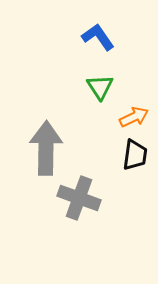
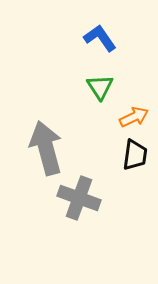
blue L-shape: moved 2 px right, 1 px down
gray arrow: rotated 16 degrees counterclockwise
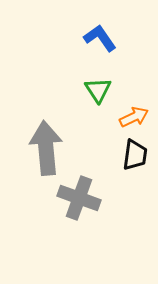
green triangle: moved 2 px left, 3 px down
gray arrow: rotated 10 degrees clockwise
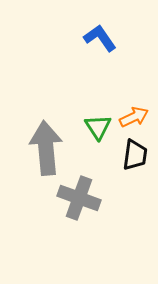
green triangle: moved 37 px down
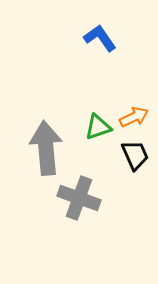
green triangle: rotated 44 degrees clockwise
black trapezoid: rotated 32 degrees counterclockwise
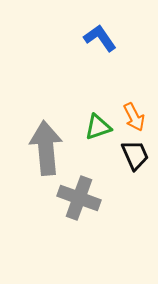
orange arrow: rotated 88 degrees clockwise
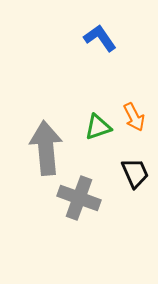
black trapezoid: moved 18 px down
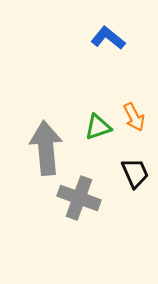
blue L-shape: moved 8 px right; rotated 16 degrees counterclockwise
